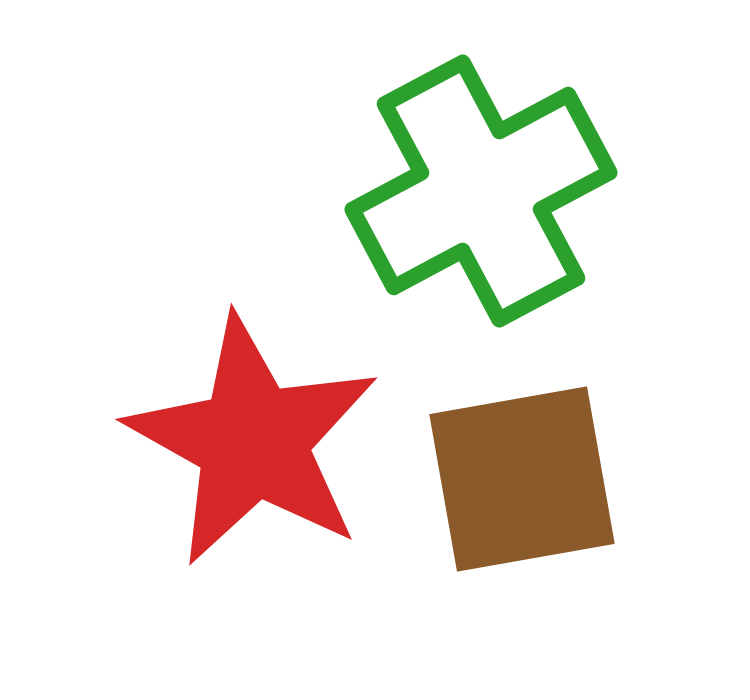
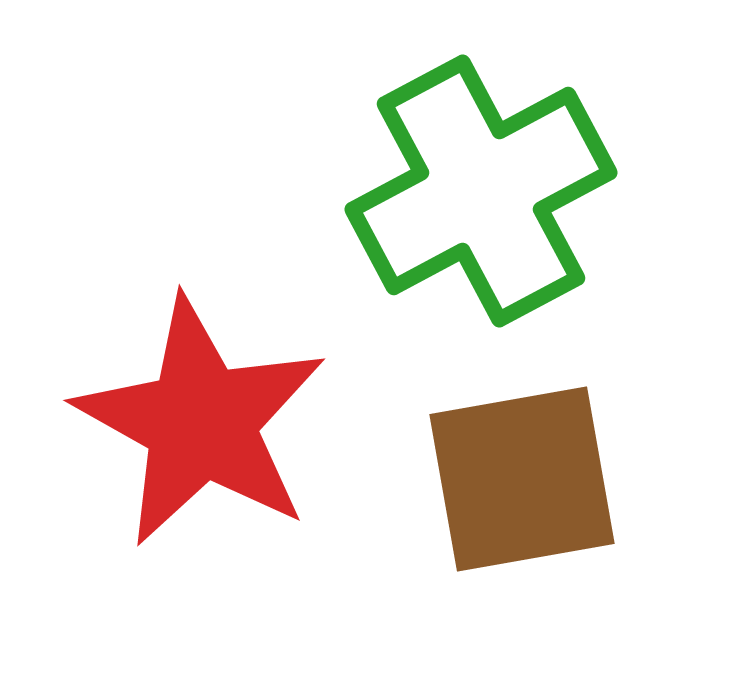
red star: moved 52 px left, 19 px up
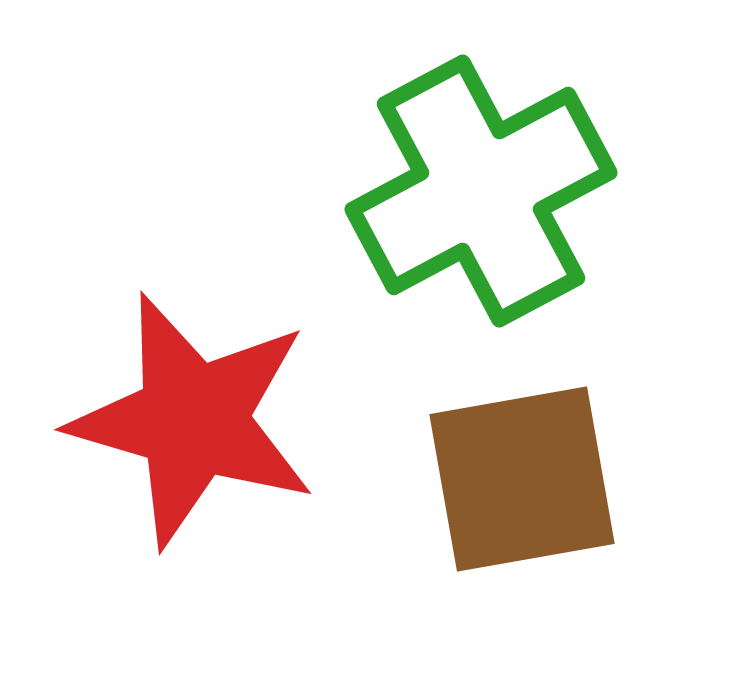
red star: moved 8 px left, 2 px up; rotated 13 degrees counterclockwise
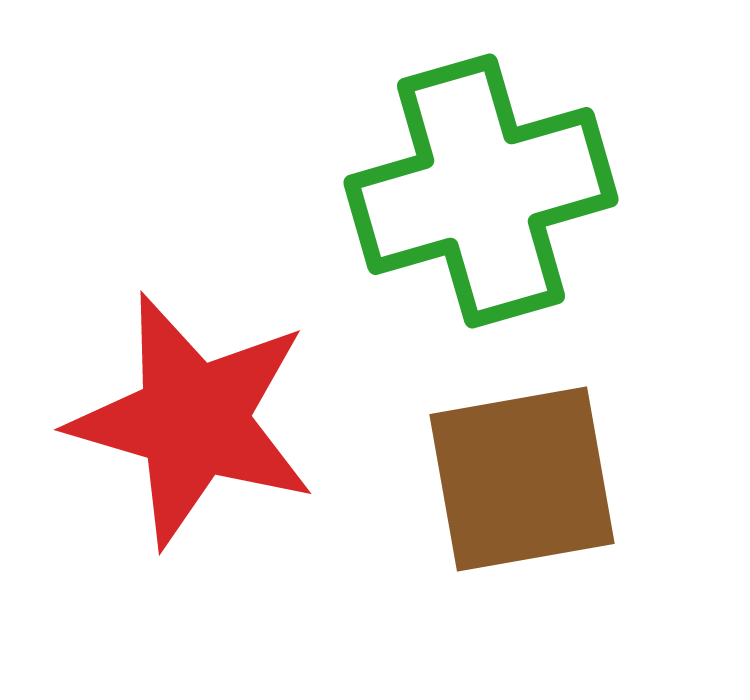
green cross: rotated 12 degrees clockwise
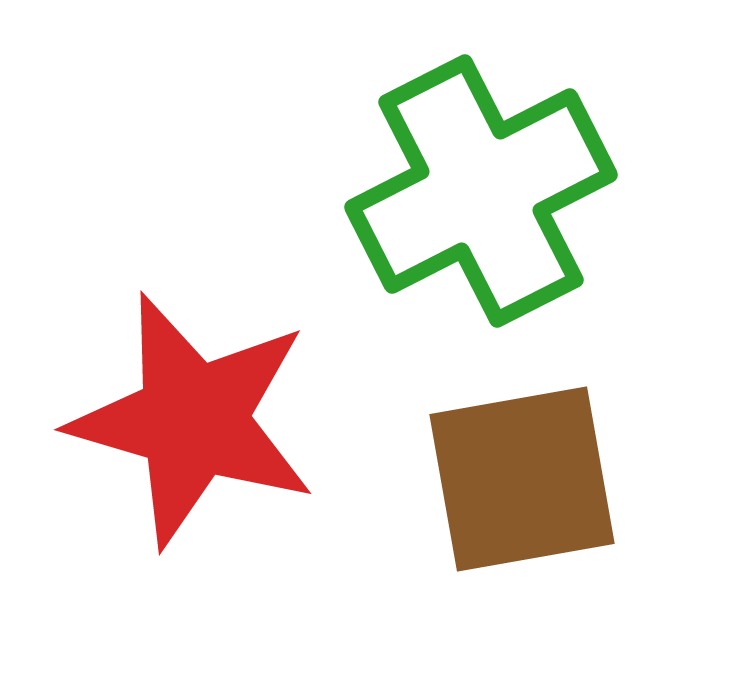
green cross: rotated 11 degrees counterclockwise
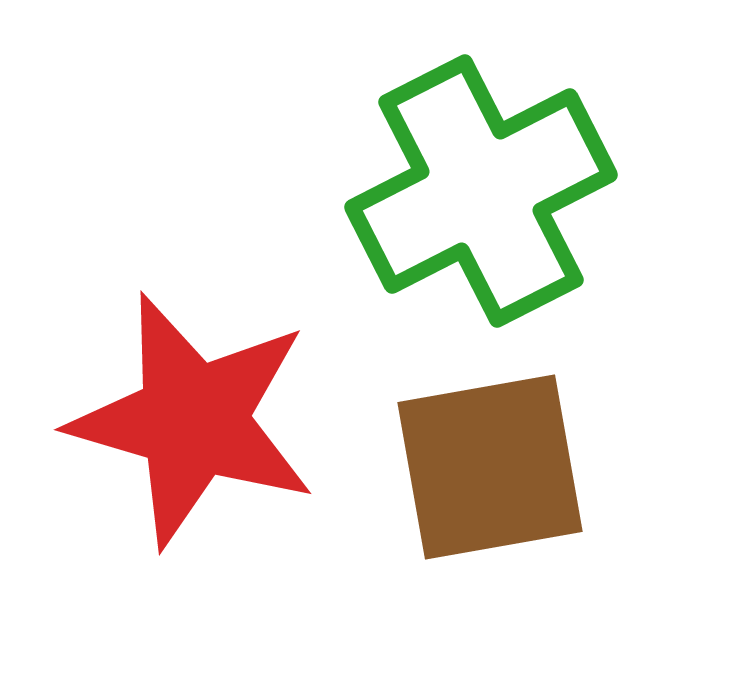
brown square: moved 32 px left, 12 px up
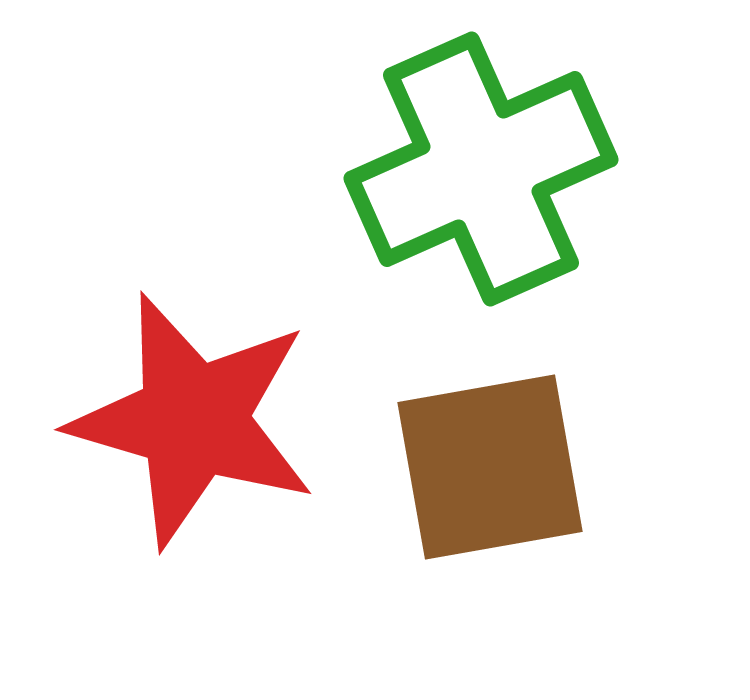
green cross: moved 22 px up; rotated 3 degrees clockwise
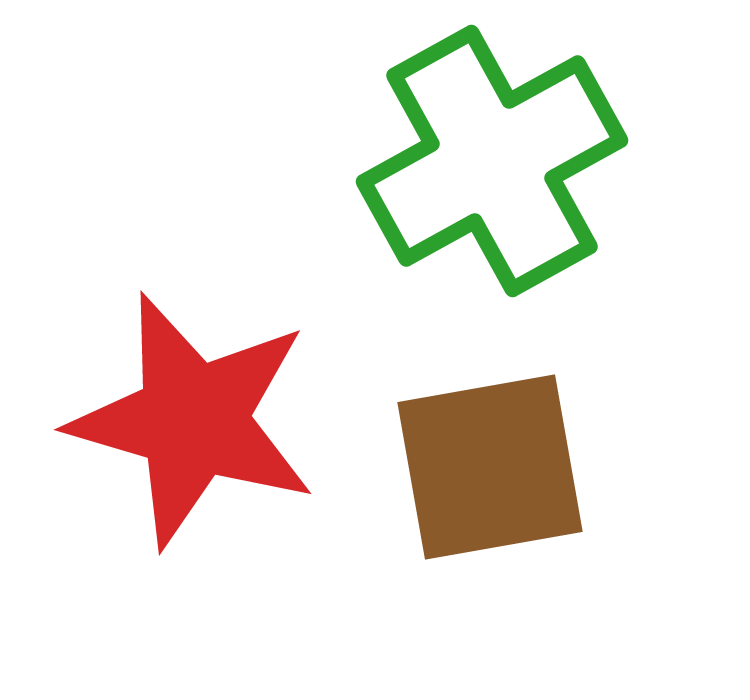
green cross: moved 11 px right, 8 px up; rotated 5 degrees counterclockwise
